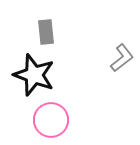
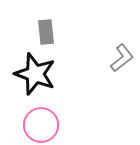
black star: moved 1 px right, 1 px up
pink circle: moved 10 px left, 5 px down
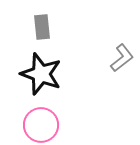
gray rectangle: moved 4 px left, 5 px up
black star: moved 6 px right
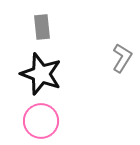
gray L-shape: rotated 20 degrees counterclockwise
pink circle: moved 4 px up
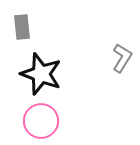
gray rectangle: moved 20 px left
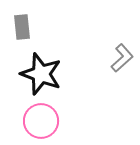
gray L-shape: rotated 16 degrees clockwise
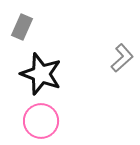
gray rectangle: rotated 30 degrees clockwise
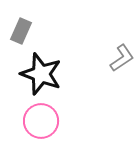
gray rectangle: moved 1 px left, 4 px down
gray L-shape: rotated 8 degrees clockwise
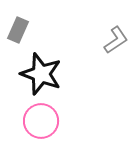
gray rectangle: moved 3 px left, 1 px up
gray L-shape: moved 6 px left, 18 px up
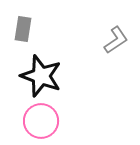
gray rectangle: moved 5 px right, 1 px up; rotated 15 degrees counterclockwise
black star: moved 2 px down
